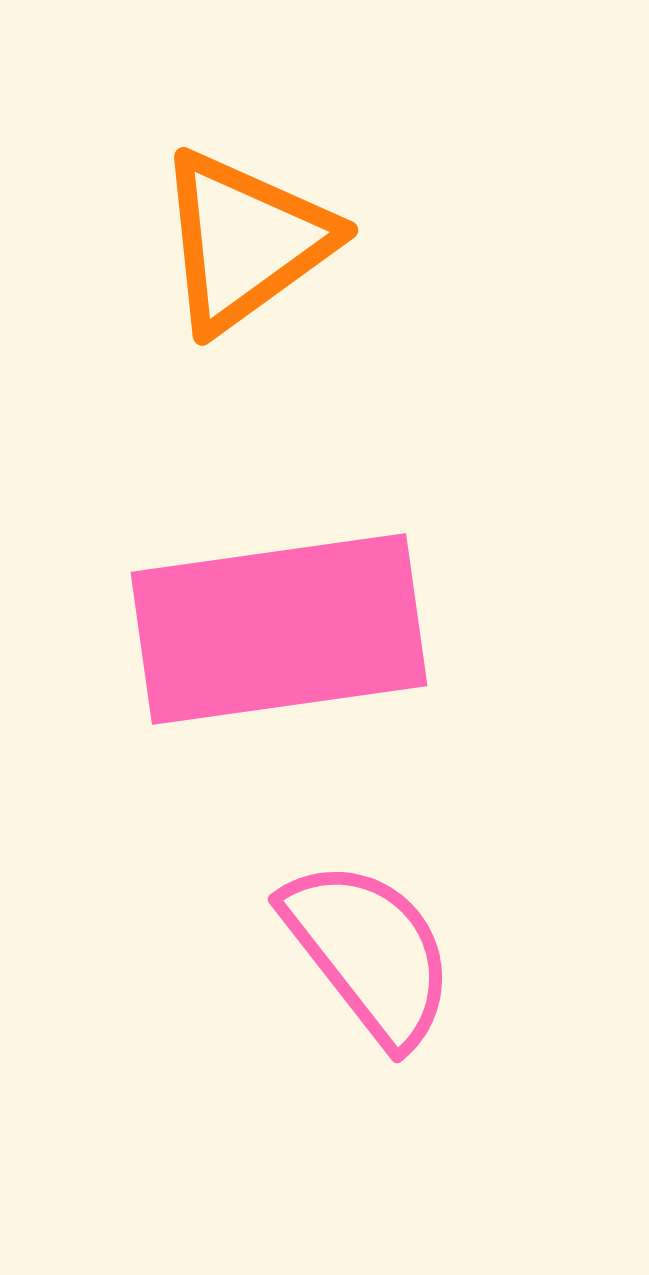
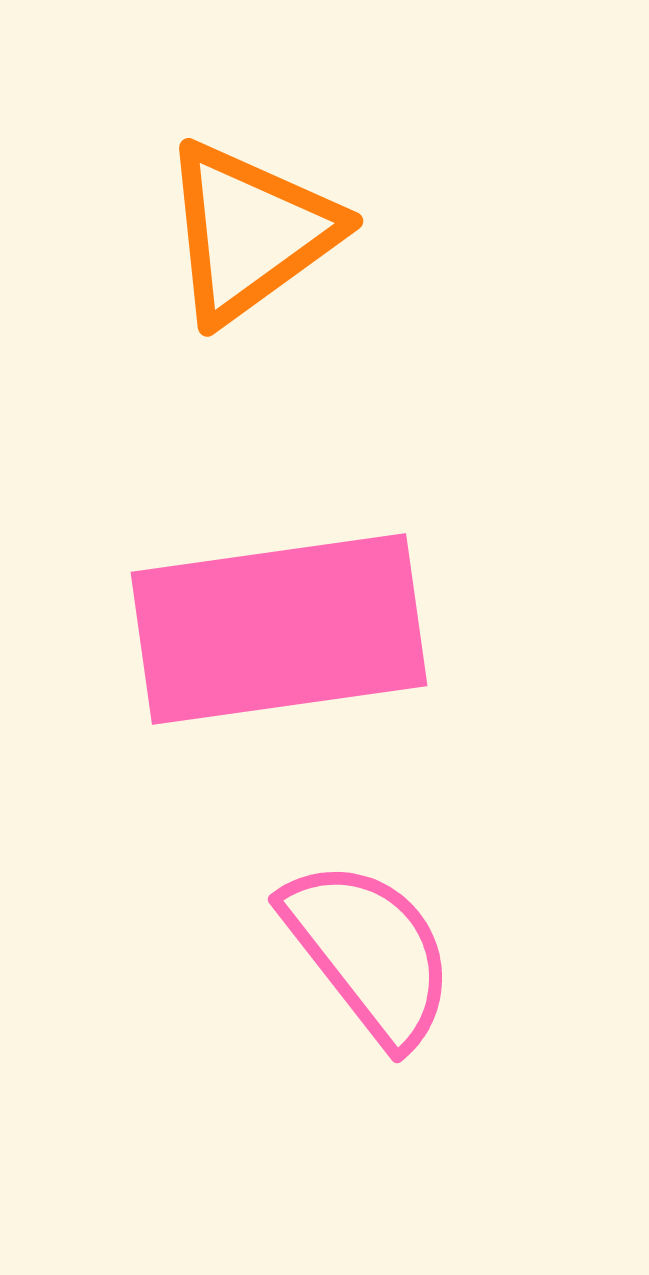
orange triangle: moved 5 px right, 9 px up
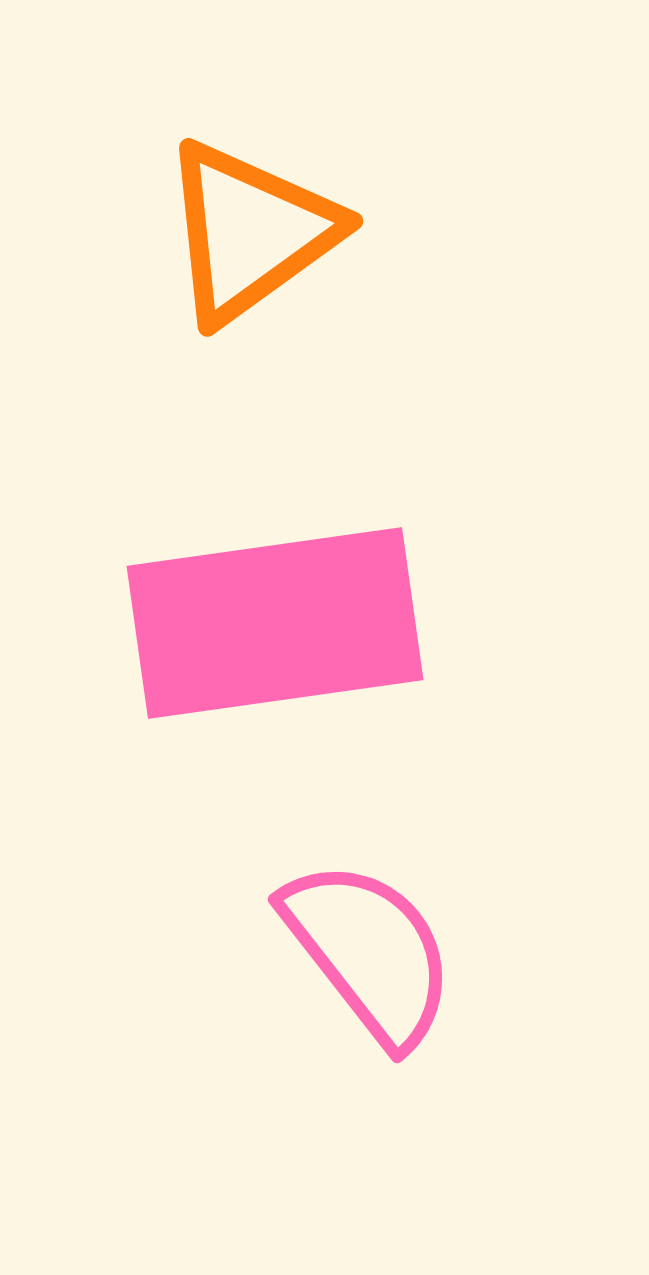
pink rectangle: moved 4 px left, 6 px up
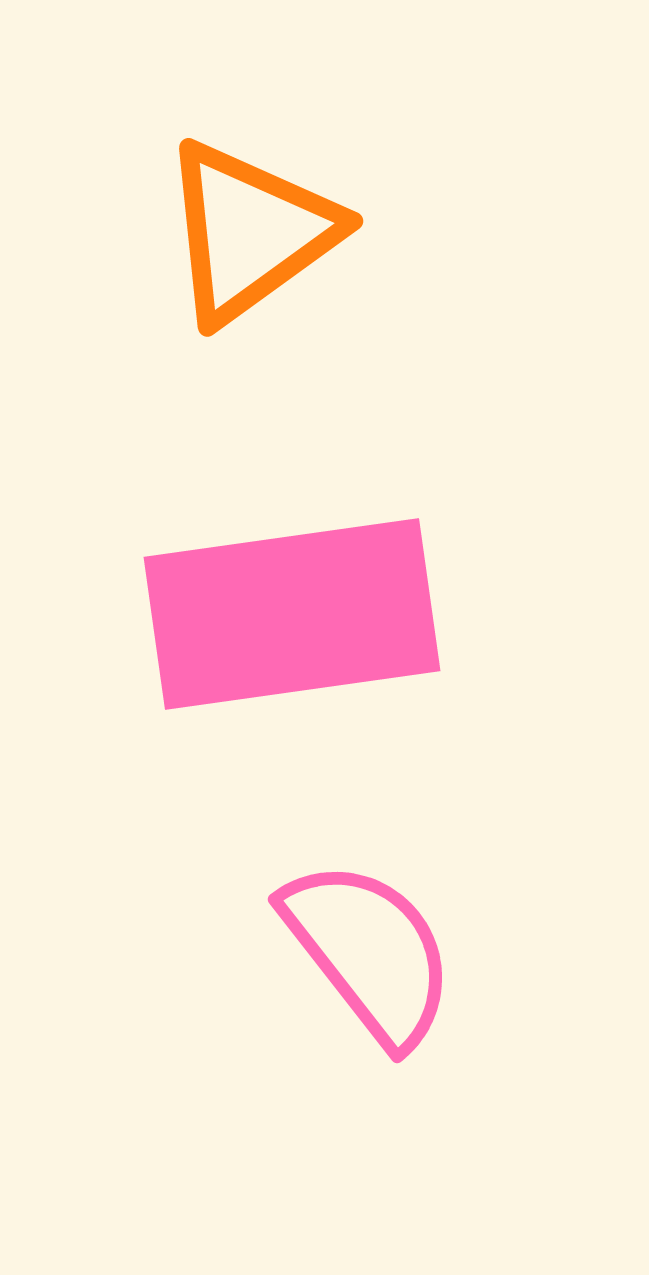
pink rectangle: moved 17 px right, 9 px up
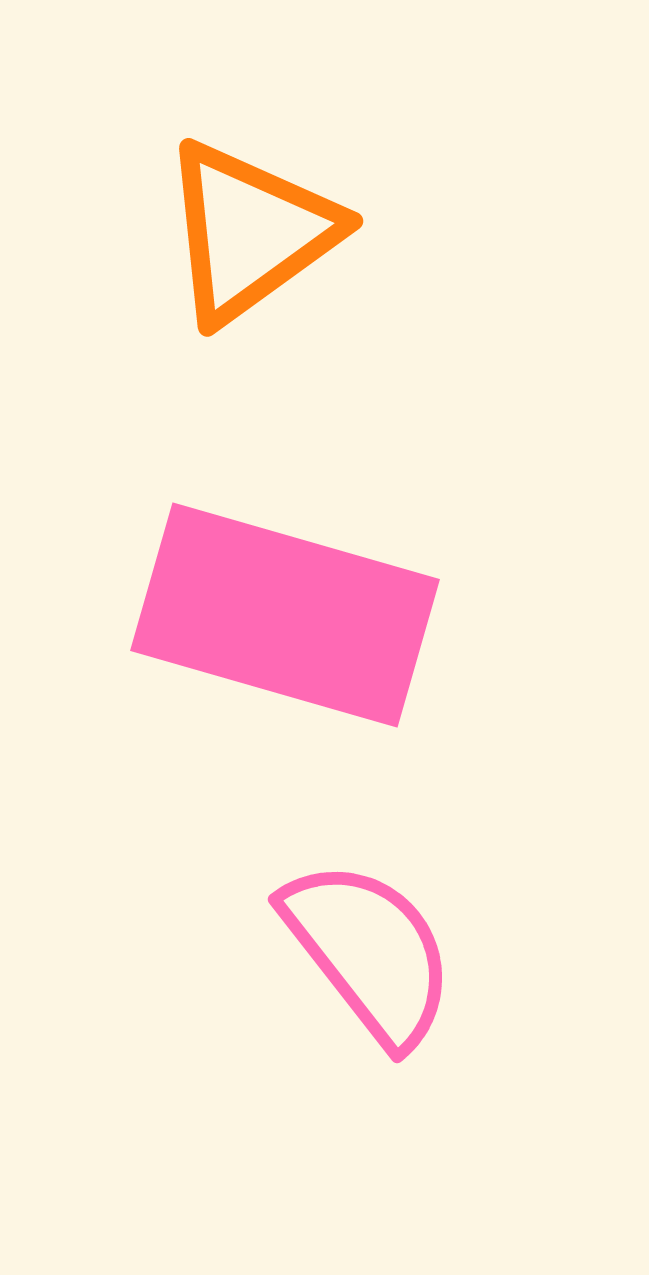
pink rectangle: moved 7 px left, 1 px down; rotated 24 degrees clockwise
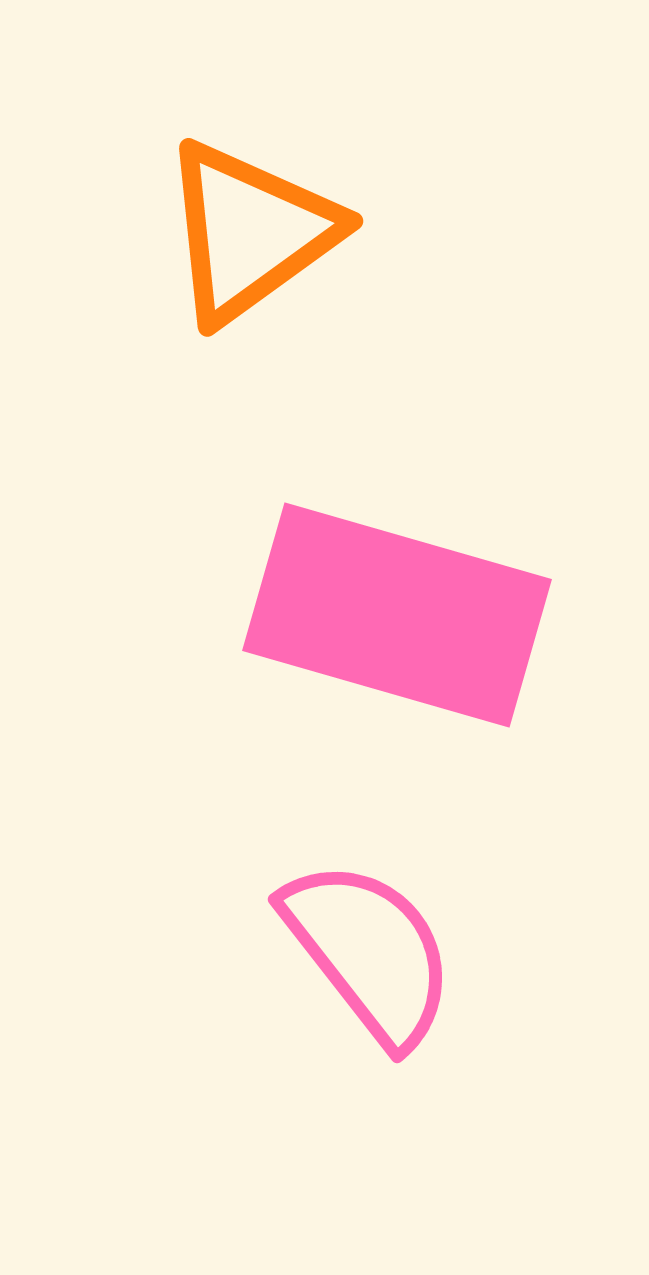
pink rectangle: moved 112 px right
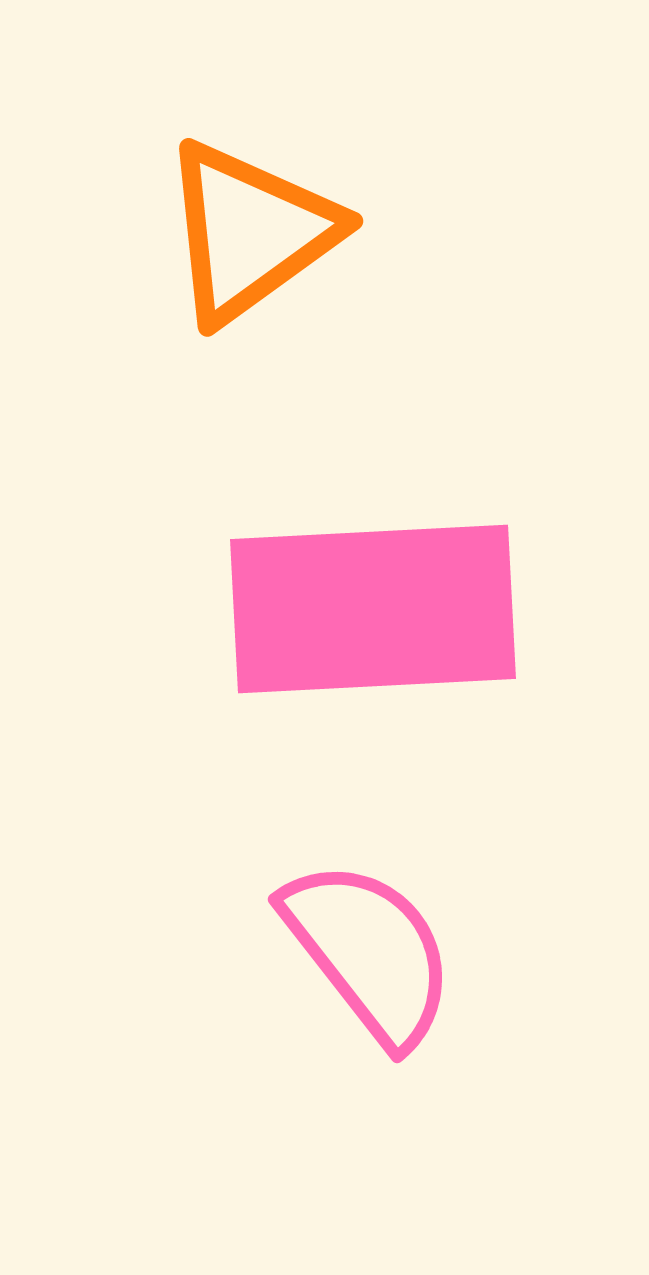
pink rectangle: moved 24 px left, 6 px up; rotated 19 degrees counterclockwise
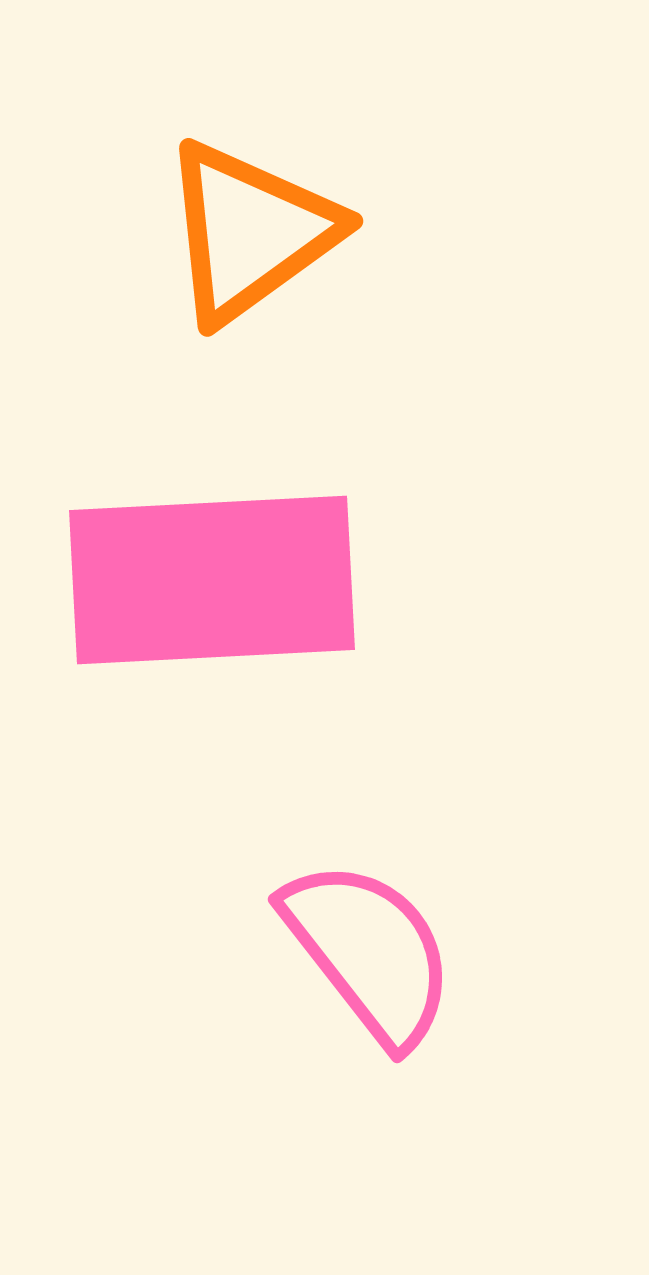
pink rectangle: moved 161 px left, 29 px up
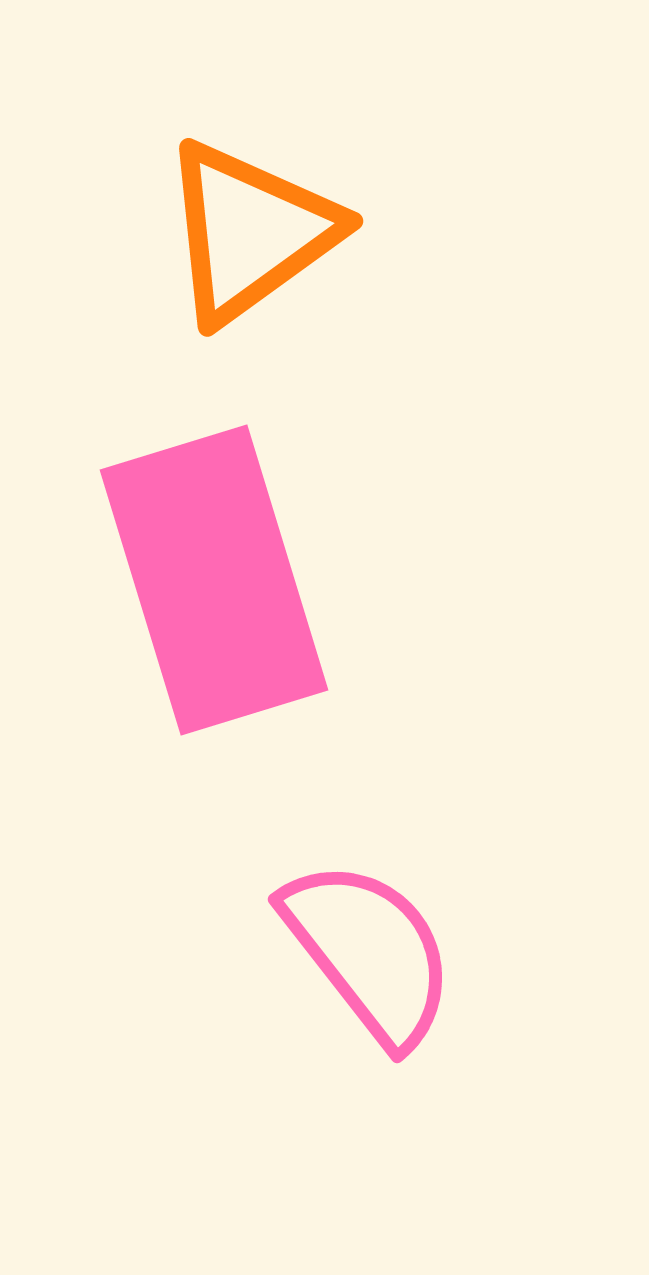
pink rectangle: moved 2 px right; rotated 76 degrees clockwise
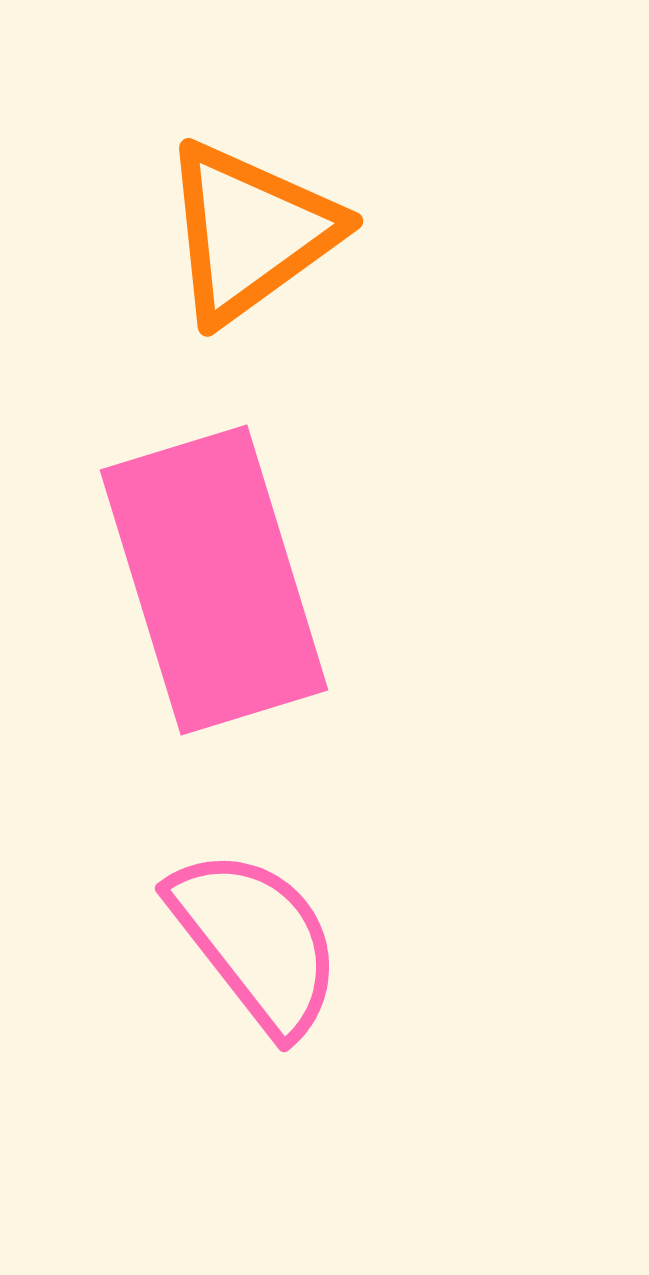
pink semicircle: moved 113 px left, 11 px up
